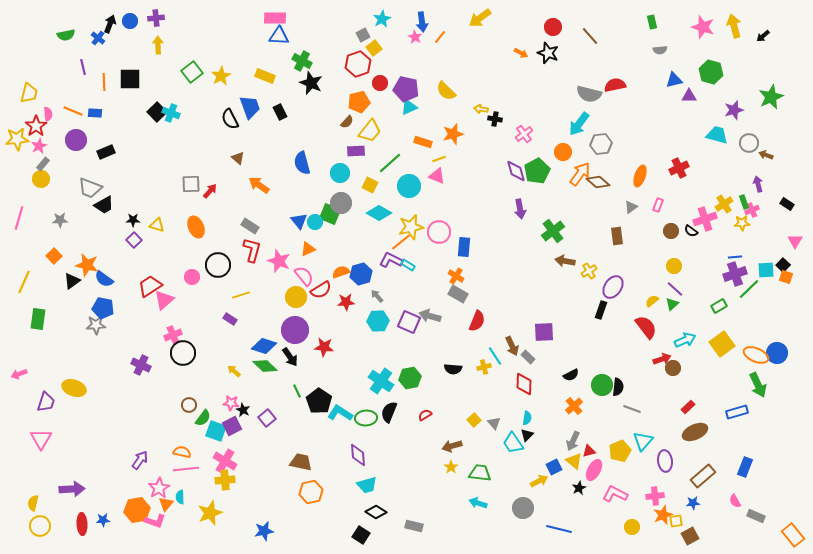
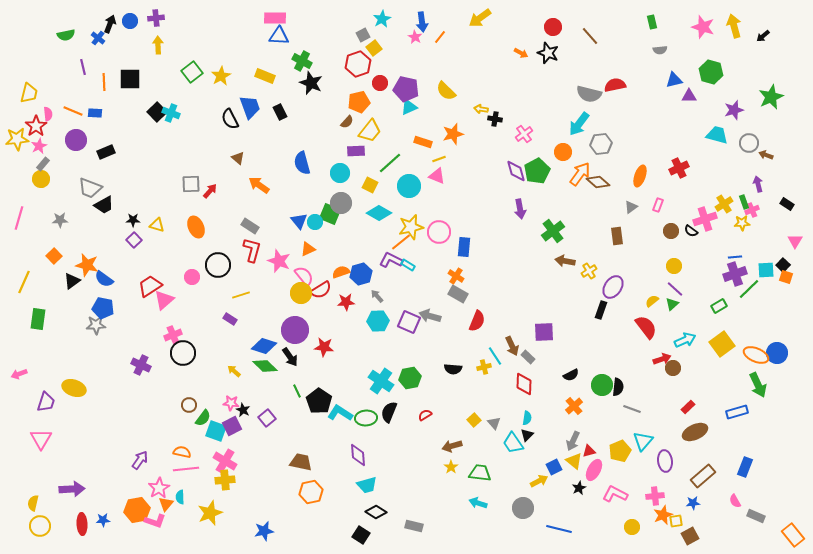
yellow circle at (296, 297): moved 5 px right, 4 px up
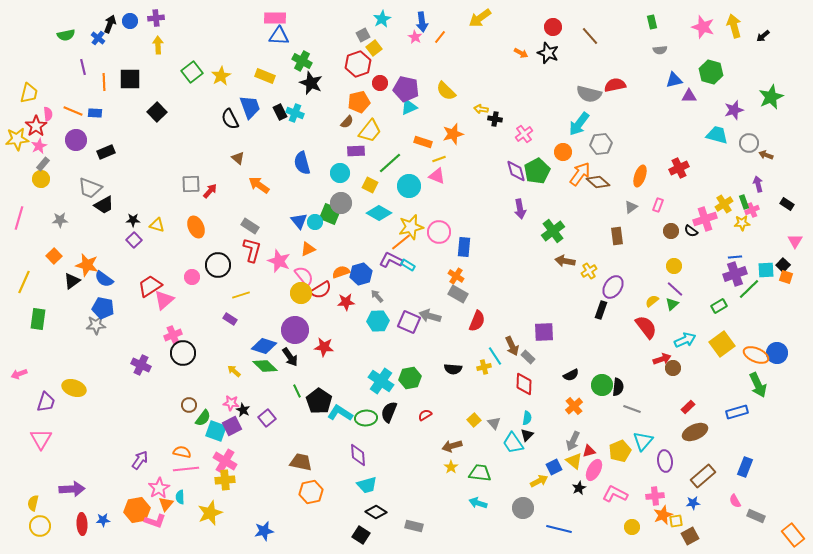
cyan cross at (171, 113): moved 124 px right
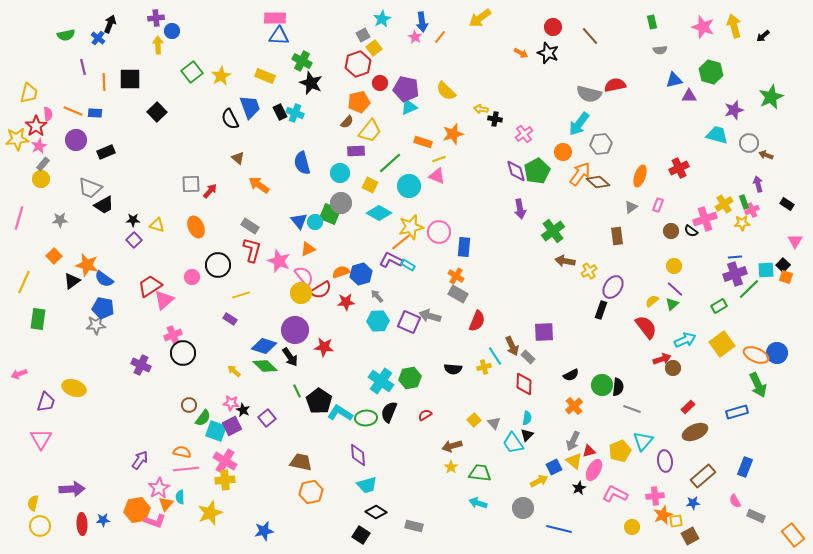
blue circle at (130, 21): moved 42 px right, 10 px down
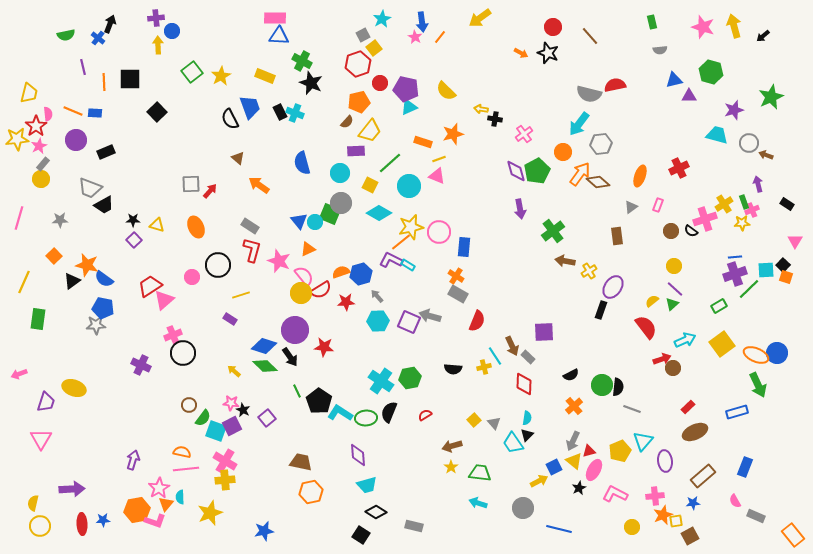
purple arrow at (140, 460): moved 7 px left; rotated 18 degrees counterclockwise
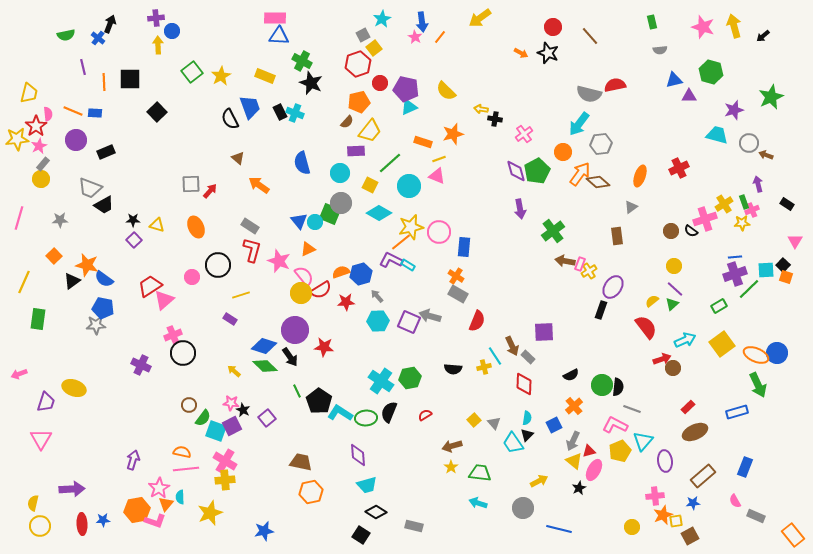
pink rectangle at (658, 205): moved 78 px left, 59 px down
blue square at (554, 467): moved 42 px up
pink L-shape at (615, 494): moved 69 px up
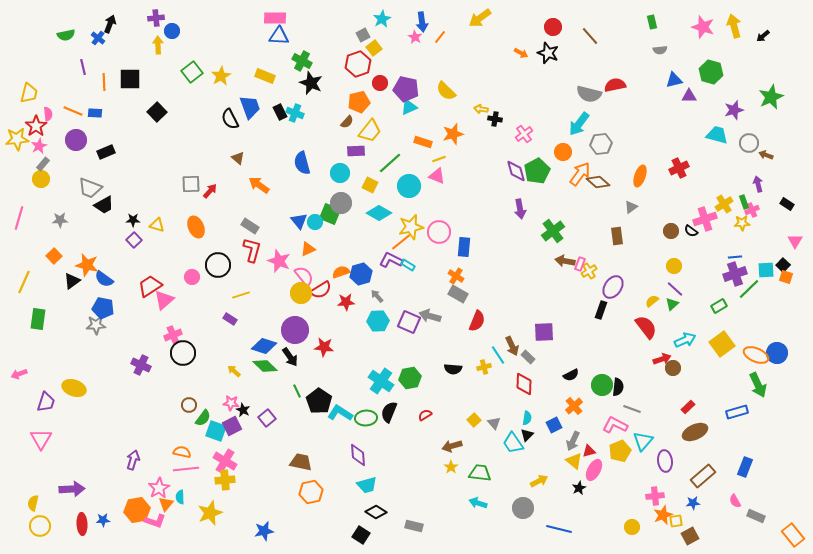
cyan line at (495, 356): moved 3 px right, 1 px up
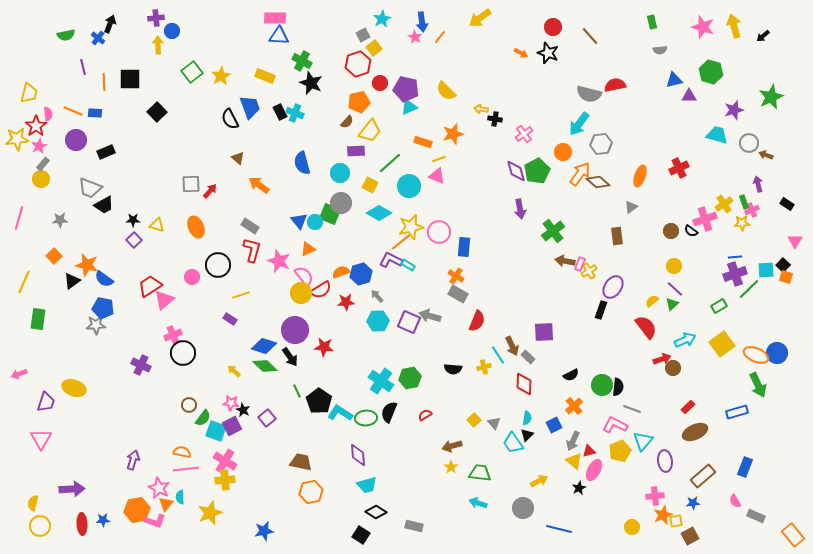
pink star at (159, 488): rotated 15 degrees counterclockwise
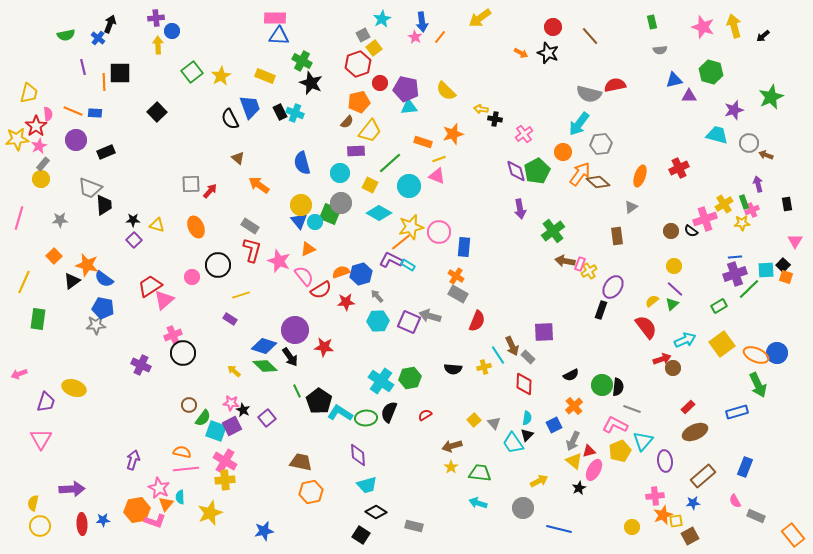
black square at (130, 79): moved 10 px left, 6 px up
cyan triangle at (409, 107): rotated 18 degrees clockwise
black rectangle at (787, 204): rotated 48 degrees clockwise
black trapezoid at (104, 205): rotated 65 degrees counterclockwise
yellow circle at (301, 293): moved 88 px up
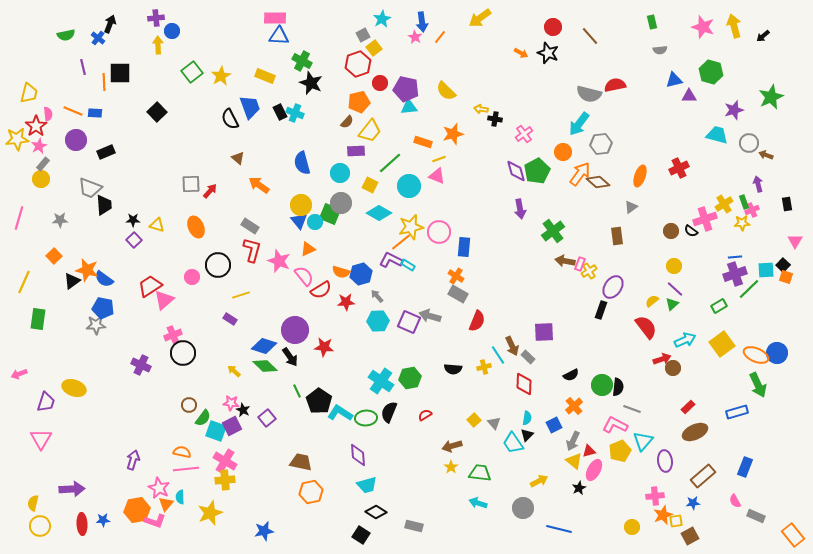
orange star at (87, 265): moved 5 px down
orange semicircle at (341, 272): rotated 144 degrees counterclockwise
